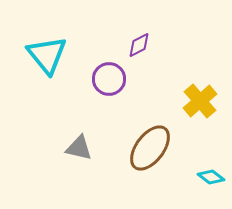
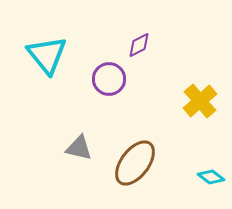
brown ellipse: moved 15 px left, 15 px down
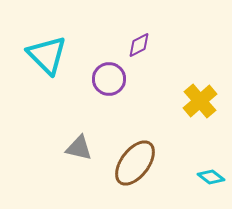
cyan triangle: rotated 6 degrees counterclockwise
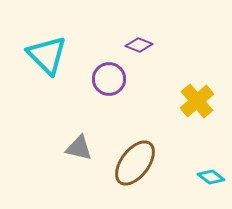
purple diamond: rotated 48 degrees clockwise
yellow cross: moved 3 px left
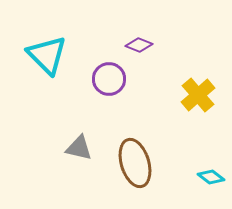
yellow cross: moved 1 px right, 6 px up
brown ellipse: rotated 54 degrees counterclockwise
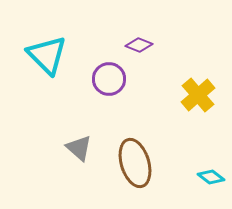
gray triangle: rotated 28 degrees clockwise
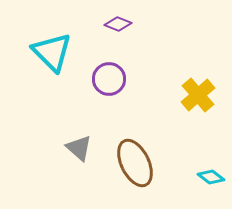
purple diamond: moved 21 px left, 21 px up
cyan triangle: moved 5 px right, 3 px up
brown ellipse: rotated 9 degrees counterclockwise
